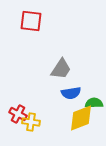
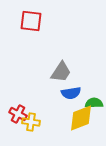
gray trapezoid: moved 3 px down
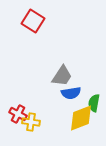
red square: moved 2 px right; rotated 25 degrees clockwise
gray trapezoid: moved 1 px right, 4 px down
green semicircle: rotated 78 degrees counterclockwise
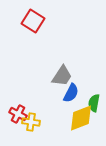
blue semicircle: rotated 54 degrees counterclockwise
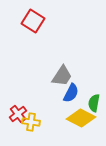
red cross: rotated 24 degrees clockwise
yellow diamond: rotated 48 degrees clockwise
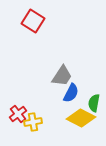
yellow cross: moved 2 px right; rotated 18 degrees counterclockwise
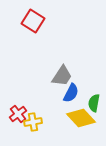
yellow diamond: rotated 20 degrees clockwise
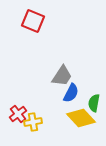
red square: rotated 10 degrees counterclockwise
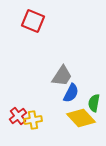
red cross: moved 2 px down
yellow cross: moved 2 px up
